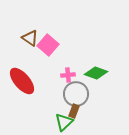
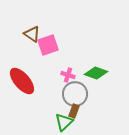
brown triangle: moved 2 px right, 4 px up
pink square: rotated 30 degrees clockwise
pink cross: rotated 24 degrees clockwise
gray circle: moved 1 px left
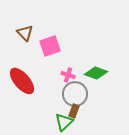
brown triangle: moved 7 px left, 1 px up; rotated 12 degrees clockwise
pink square: moved 2 px right, 1 px down
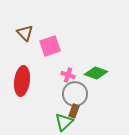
red ellipse: rotated 48 degrees clockwise
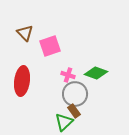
brown rectangle: rotated 56 degrees counterclockwise
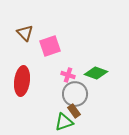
green triangle: rotated 24 degrees clockwise
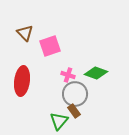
green triangle: moved 5 px left, 1 px up; rotated 30 degrees counterclockwise
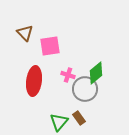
pink square: rotated 10 degrees clockwise
green diamond: rotated 60 degrees counterclockwise
red ellipse: moved 12 px right
gray circle: moved 10 px right, 5 px up
brown rectangle: moved 5 px right, 7 px down
green triangle: moved 1 px down
